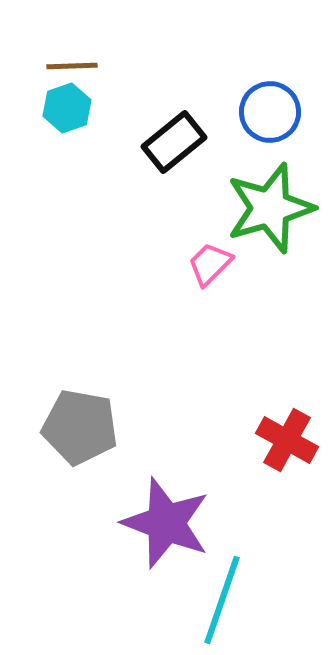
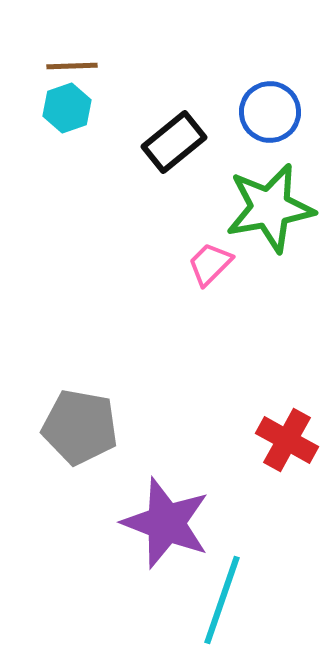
green star: rotated 6 degrees clockwise
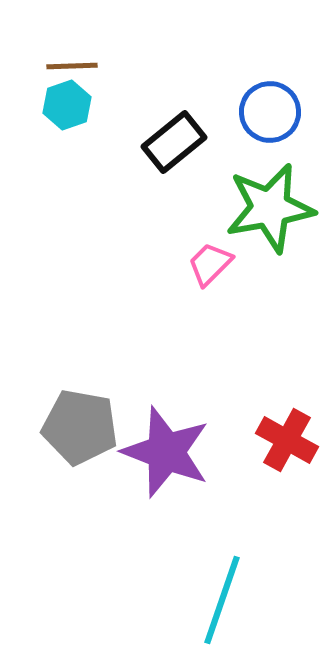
cyan hexagon: moved 3 px up
purple star: moved 71 px up
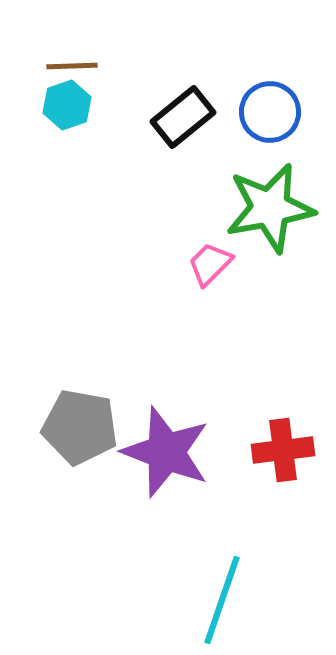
black rectangle: moved 9 px right, 25 px up
red cross: moved 4 px left, 10 px down; rotated 36 degrees counterclockwise
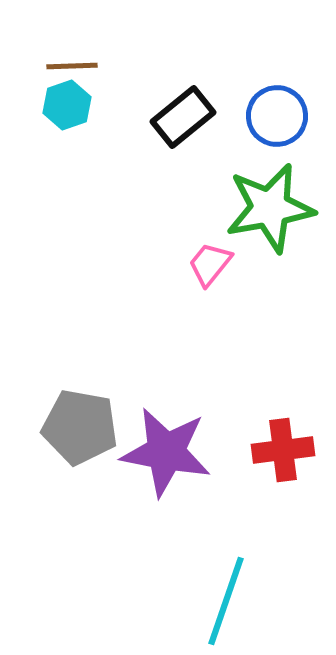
blue circle: moved 7 px right, 4 px down
pink trapezoid: rotated 6 degrees counterclockwise
purple star: rotated 10 degrees counterclockwise
cyan line: moved 4 px right, 1 px down
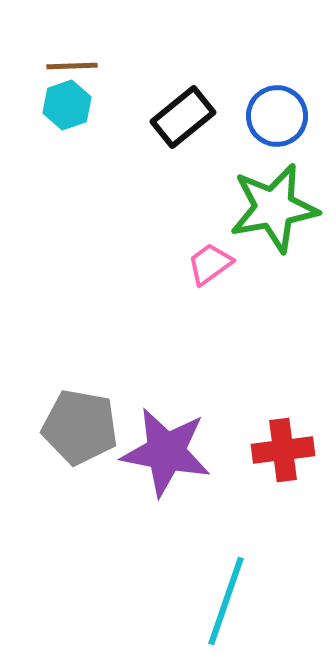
green star: moved 4 px right
pink trapezoid: rotated 15 degrees clockwise
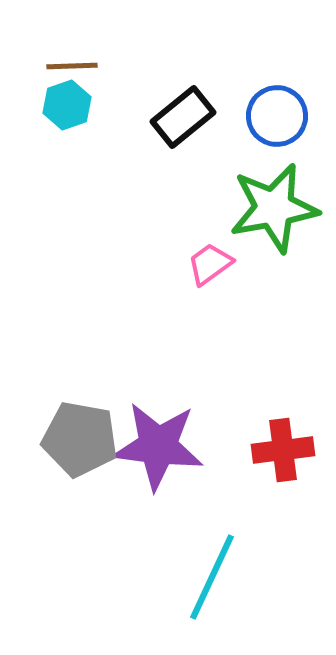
gray pentagon: moved 12 px down
purple star: moved 8 px left, 6 px up; rotated 4 degrees counterclockwise
cyan line: moved 14 px left, 24 px up; rotated 6 degrees clockwise
